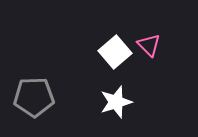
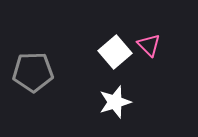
gray pentagon: moved 1 px left, 25 px up
white star: moved 1 px left
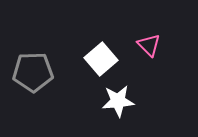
white square: moved 14 px left, 7 px down
white star: moved 3 px right, 1 px up; rotated 12 degrees clockwise
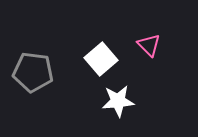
gray pentagon: rotated 9 degrees clockwise
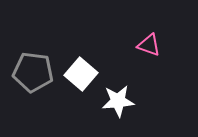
pink triangle: rotated 25 degrees counterclockwise
white square: moved 20 px left, 15 px down; rotated 8 degrees counterclockwise
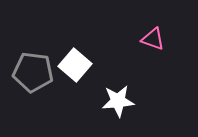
pink triangle: moved 4 px right, 6 px up
white square: moved 6 px left, 9 px up
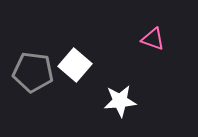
white star: moved 2 px right
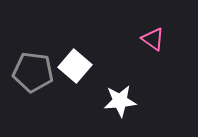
pink triangle: rotated 15 degrees clockwise
white square: moved 1 px down
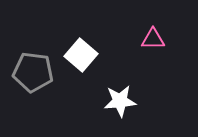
pink triangle: rotated 35 degrees counterclockwise
white square: moved 6 px right, 11 px up
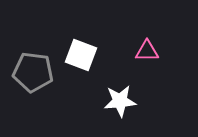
pink triangle: moved 6 px left, 12 px down
white square: rotated 20 degrees counterclockwise
